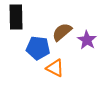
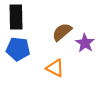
purple star: moved 2 px left, 3 px down
blue pentagon: moved 20 px left, 1 px down
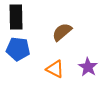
purple star: moved 3 px right, 24 px down
orange triangle: moved 1 px down
